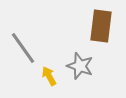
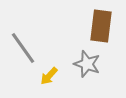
gray star: moved 7 px right, 2 px up
yellow arrow: rotated 108 degrees counterclockwise
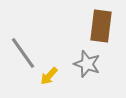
gray line: moved 5 px down
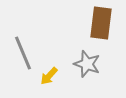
brown rectangle: moved 3 px up
gray line: rotated 12 degrees clockwise
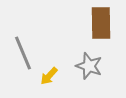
brown rectangle: rotated 8 degrees counterclockwise
gray star: moved 2 px right, 2 px down
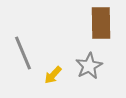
gray star: rotated 24 degrees clockwise
yellow arrow: moved 4 px right, 1 px up
